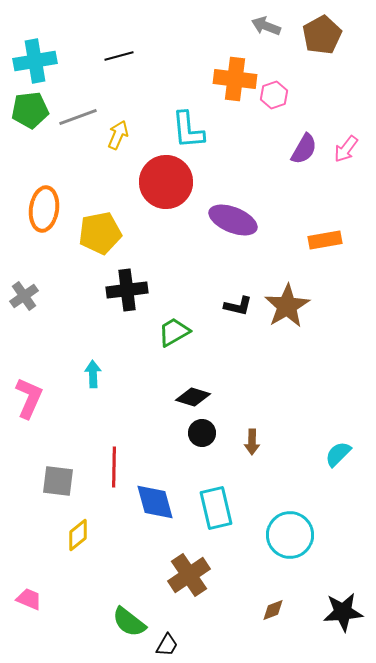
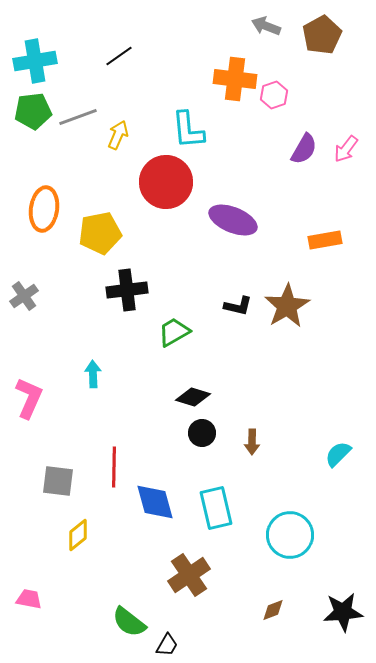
black line: rotated 20 degrees counterclockwise
green pentagon: moved 3 px right, 1 px down
pink trapezoid: rotated 12 degrees counterclockwise
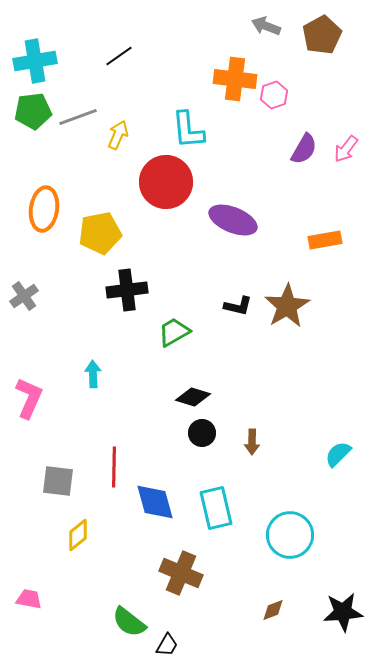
brown cross: moved 8 px left, 2 px up; rotated 33 degrees counterclockwise
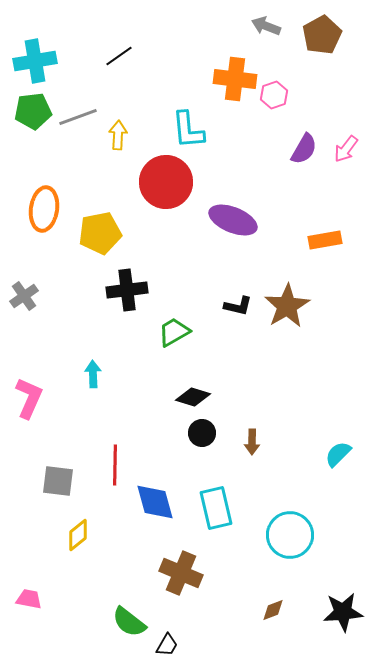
yellow arrow: rotated 20 degrees counterclockwise
red line: moved 1 px right, 2 px up
